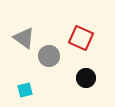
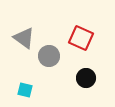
cyan square: rotated 28 degrees clockwise
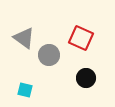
gray circle: moved 1 px up
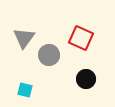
gray triangle: rotated 30 degrees clockwise
black circle: moved 1 px down
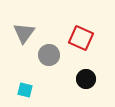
gray triangle: moved 5 px up
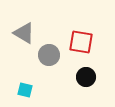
gray triangle: rotated 35 degrees counterclockwise
red square: moved 4 px down; rotated 15 degrees counterclockwise
black circle: moved 2 px up
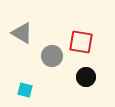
gray triangle: moved 2 px left
gray circle: moved 3 px right, 1 px down
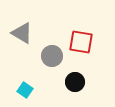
black circle: moved 11 px left, 5 px down
cyan square: rotated 21 degrees clockwise
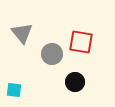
gray triangle: rotated 20 degrees clockwise
gray circle: moved 2 px up
cyan square: moved 11 px left; rotated 28 degrees counterclockwise
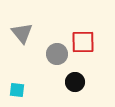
red square: moved 2 px right; rotated 10 degrees counterclockwise
gray circle: moved 5 px right
cyan square: moved 3 px right
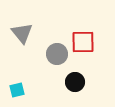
cyan square: rotated 21 degrees counterclockwise
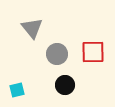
gray triangle: moved 10 px right, 5 px up
red square: moved 10 px right, 10 px down
black circle: moved 10 px left, 3 px down
